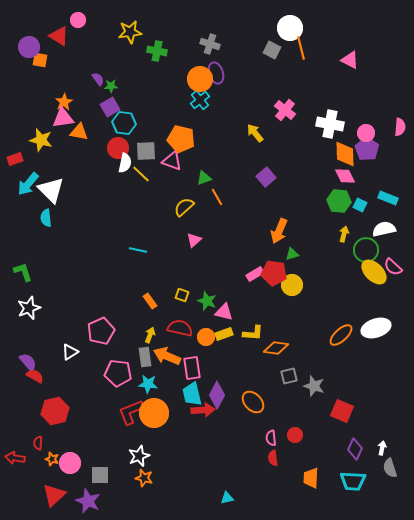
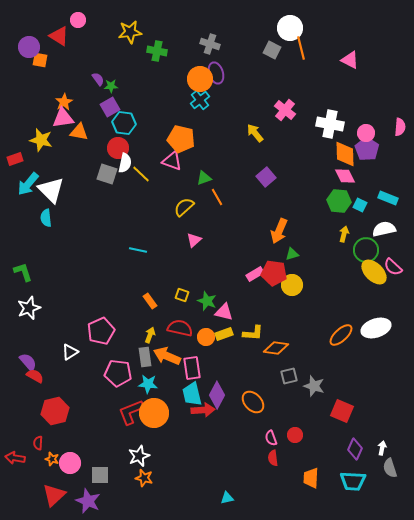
gray square at (146, 151): moved 39 px left, 23 px down; rotated 20 degrees clockwise
pink semicircle at (271, 438): rotated 14 degrees counterclockwise
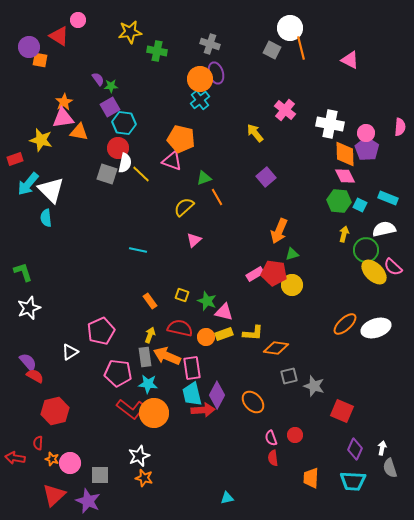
orange ellipse at (341, 335): moved 4 px right, 11 px up
red L-shape at (131, 412): moved 3 px up; rotated 120 degrees counterclockwise
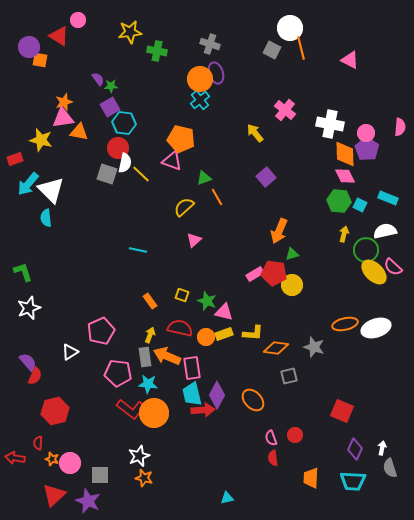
orange star at (64, 102): rotated 12 degrees clockwise
white semicircle at (384, 229): moved 1 px right, 2 px down
orange ellipse at (345, 324): rotated 30 degrees clockwise
red semicircle at (35, 376): rotated 84 degrees clockwise
gray star at (314, 386): moved 39 px up
orange ellipse at (253, 402): moved 2 px up
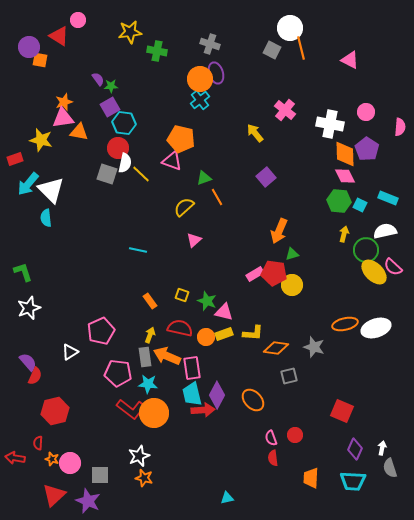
pink circle at (366, 133): moved 21 px up
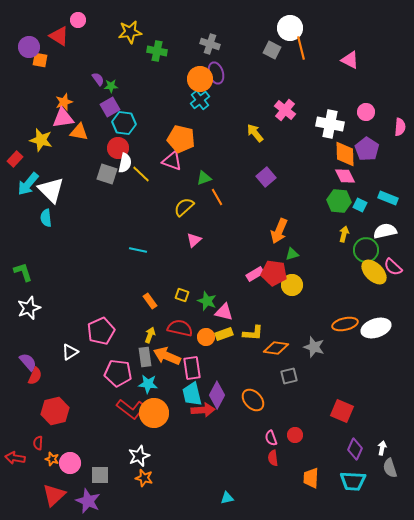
red rectangle at (15, 159): rotated 28 degrees counterclockwise
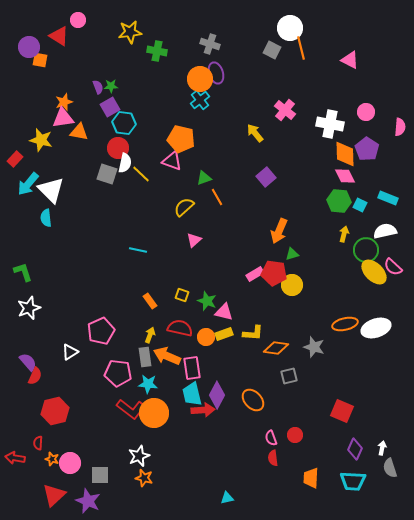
purple semicircle at (98, 79): moved 8 px down; rotated 16 degrees clockwise
